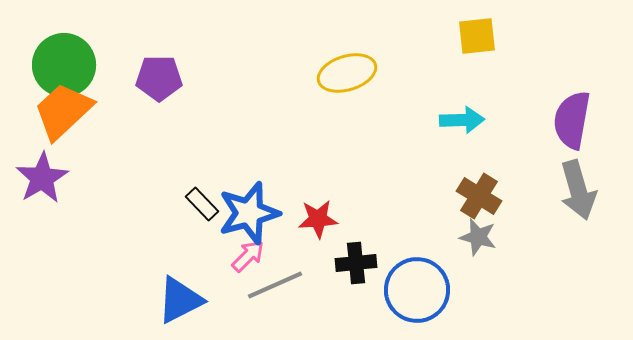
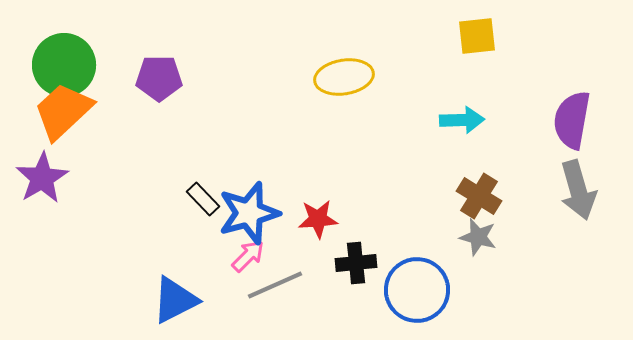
yellow ellipse: moved 3 px left, 4 px down; rotated 8 degrees clockwise
black rectangle: moved 1 px right, 5 px up
blue triangle: moved 5 px left
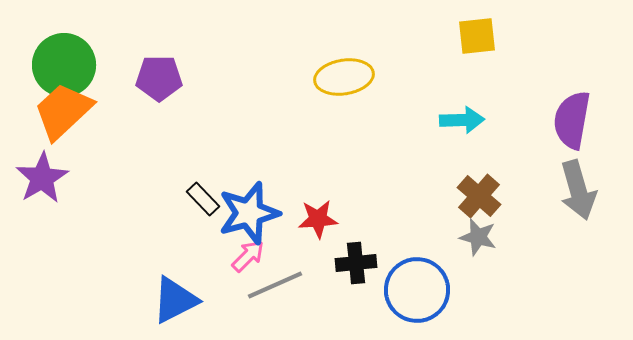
brown cross: rotated 9 degrees clockwise
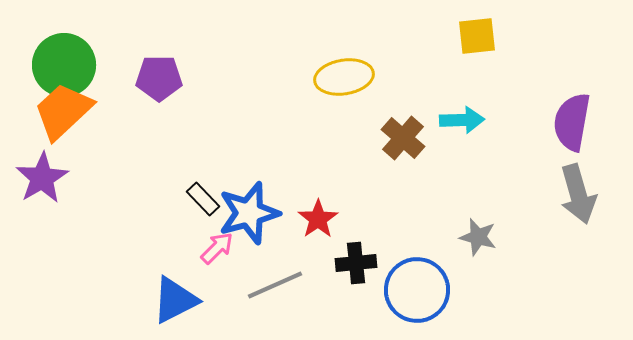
purple semicircle: moved 2 px down
gray arrow: moved 4 px down
brown cross: moved 76 px left, 58 px up
red star: rotated 30 degrees counterclockwise
pink arrow: moved 31 px left, 8 px up
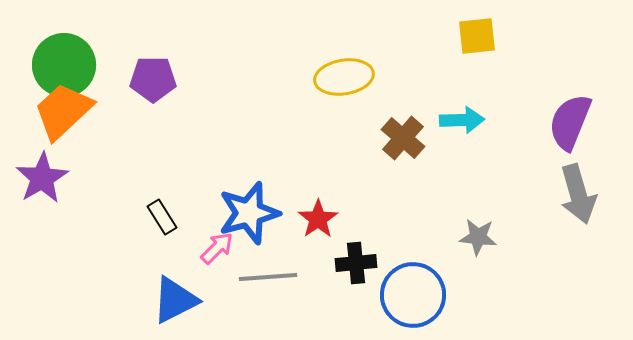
purple pentagon: moved 6 px left, 1 px down
purple semicircle: moved 2 px left; rotated 12 degrees clockwise
black rectangle: moved 41 px left, 18 px down; rotated 12 degrees clockwise
gray star: rotated 9 degrees counterclockwise
gray line: moved 7 px left, 8 px up; rotated 20 degrees clockwise
blue circle: moved 4 px left, 5 px down
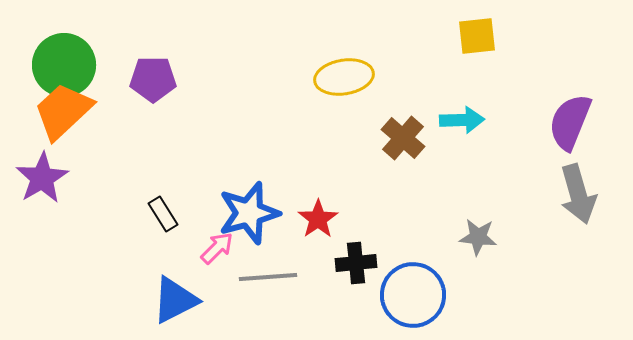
black rectangle: moved 1 px right, 3 px up
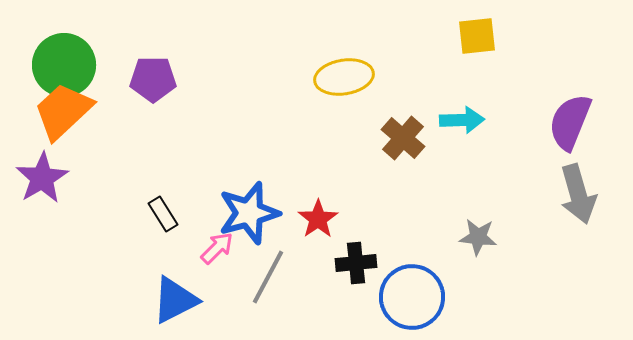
gray line: rotated 58 degrees counterclockwise
blue circle: moved 1 px left, 2 px down
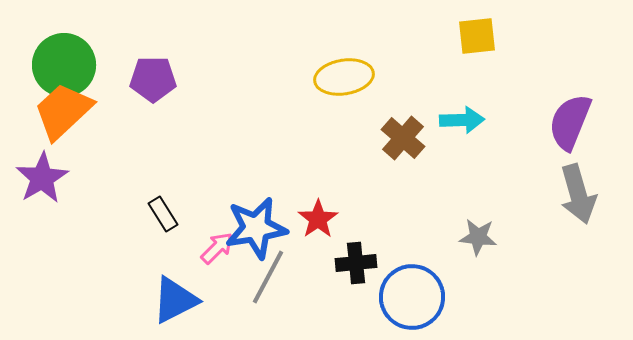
blue star: moved 7 px right, 15 px down; rotated 6 degrees clockwise
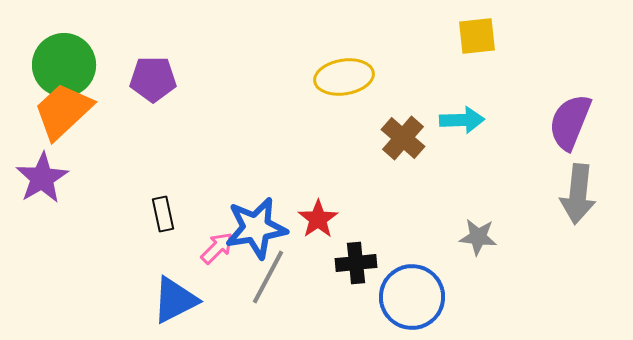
gray arrow: rotated 22 degrees clockwise
black rectangle: rotated 20 degrees clockwise
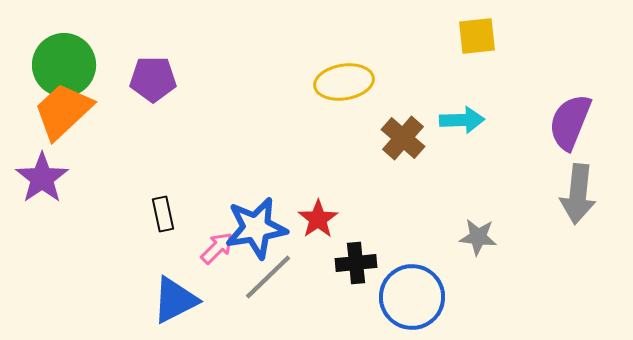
yellow ellipse: moved 5 px down
purple star: rotated 4 degrees counterclockwise
gray line: rotated 18 degrees clockwise
